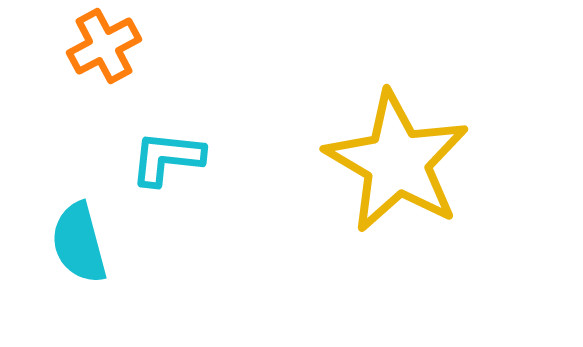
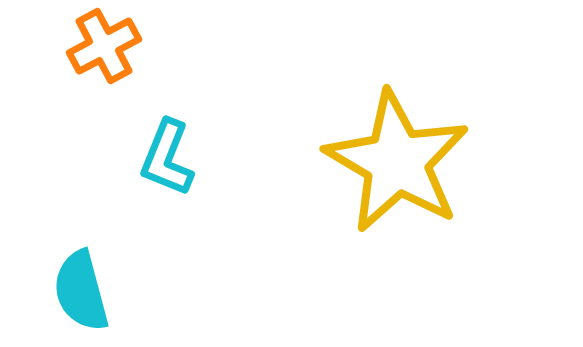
cyan L-shape: rotated 74 degrees counterclockwise
cyan semicircle: moved 2 px right, 48 px down
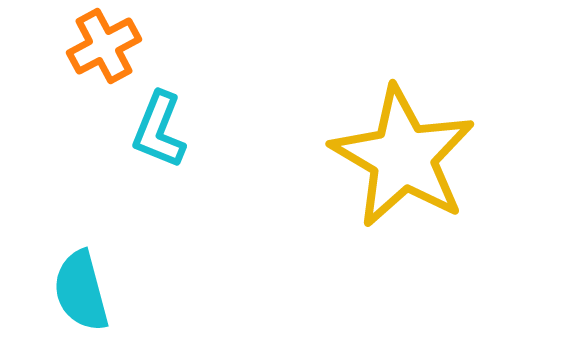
cyan L-shape: moved 8 px left, 28 px up
yellow star: moved 6 px right, 5 px up
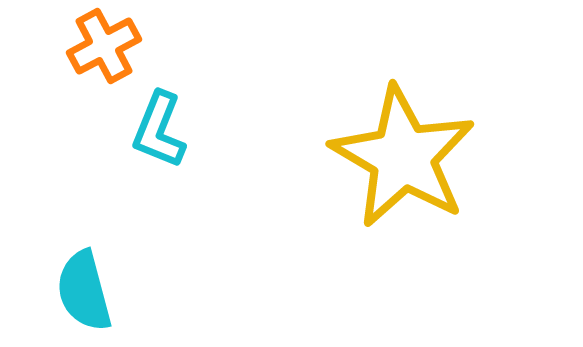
cyan semicircle: moved 3 px right
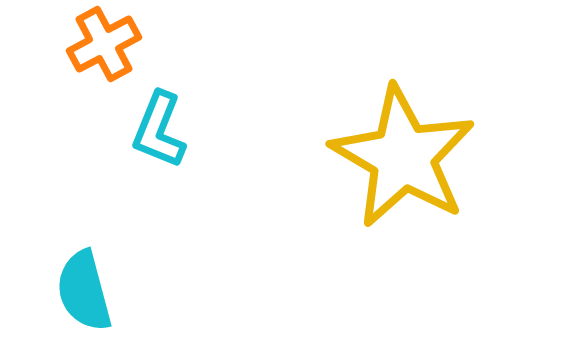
orange cross: moved 2 px up
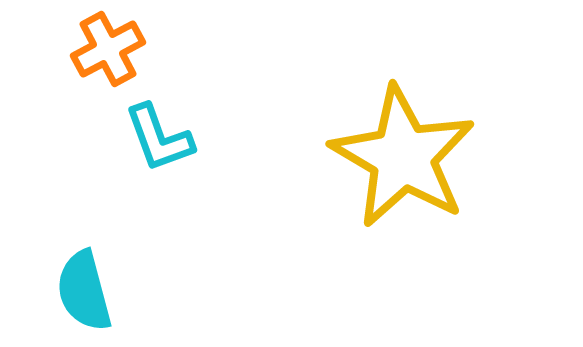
orange cross: moved 4 px right, 5 px down
cyan L-shape: moved 8 px down; rotated 42 degrees counterclockwise
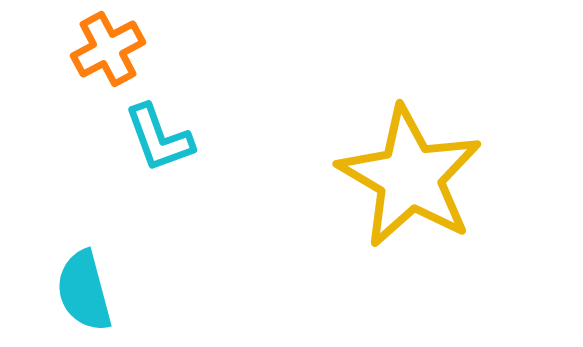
yellow star: moved 7 px right, 20 px down
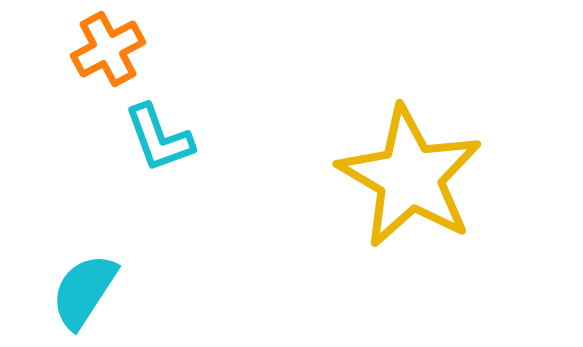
cyan semicircle: rotated 48 degrees clockwise
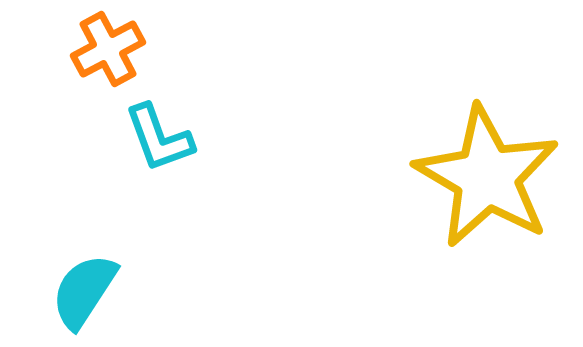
yellow star: moved 77 px right
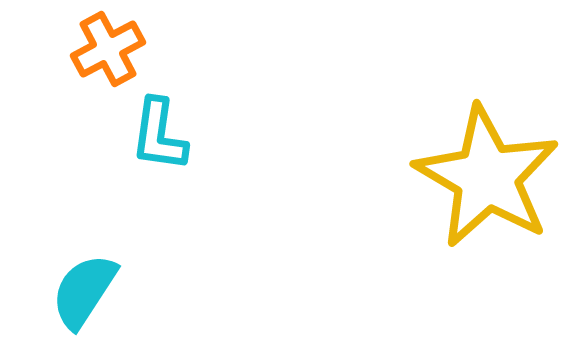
cyan L-shape: moved 3 px up; rotated 28 degrees clockwise
